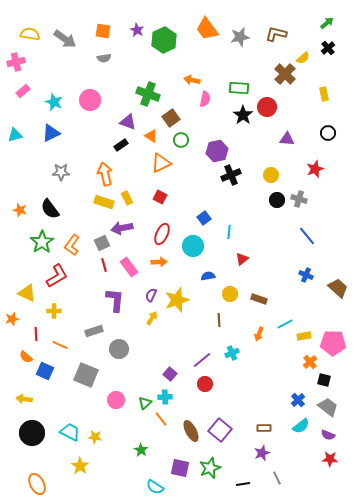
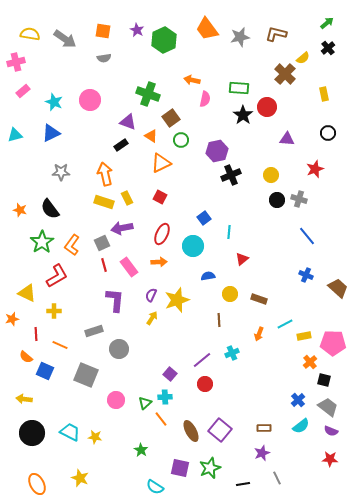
purple semicircle at (328, 435): moved 3 px right, 4 px up
yellow star at (80, 466): moved 12 px down; rotated 12 degrees counterclockwise
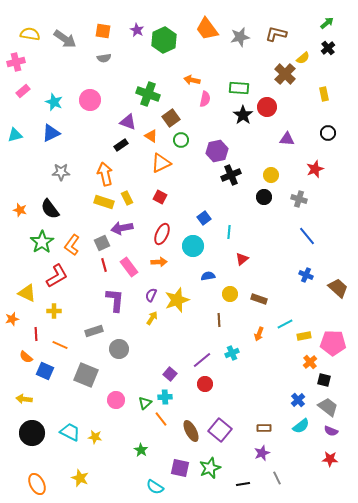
black circle at (277, 200): moved 13 px left, 3 px up
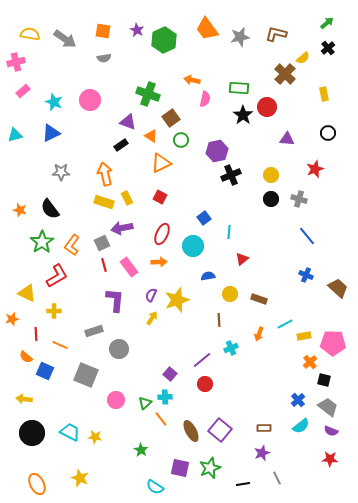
black circle at (264, 197): moved 7 px right, 2 px down
cyan cross at (232, 353): moved 1 px left, 5 px up
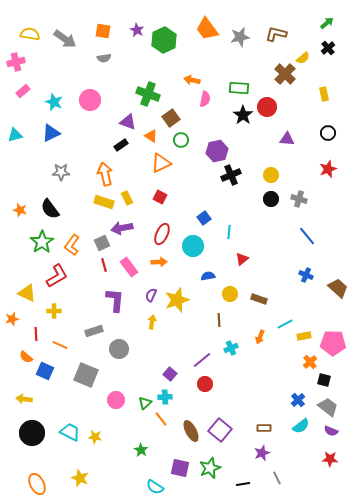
red star at (315, 169): moved 13 px right
yellow arrow at (152, 318): moved 4 px down; rotated 24 degrees counterclockwise
orange arrow at (259, 334): moved 1 px right, 3 px down
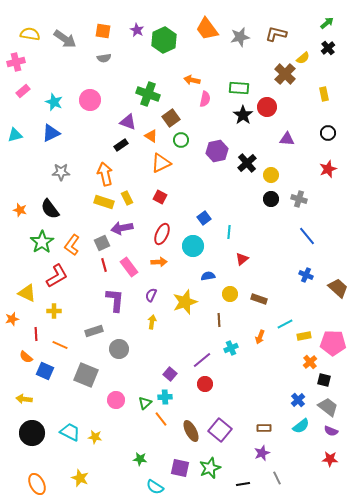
black cross at (231, 175): moved 16 px right, 12 px up; rotated 18 degrees counterclockwise
yellow star at (177, 300): moved 8 px right, 2 px down
green star at (141, 450): moved 1 px left, 9 px down; rotated 24 degrees counterclockwise
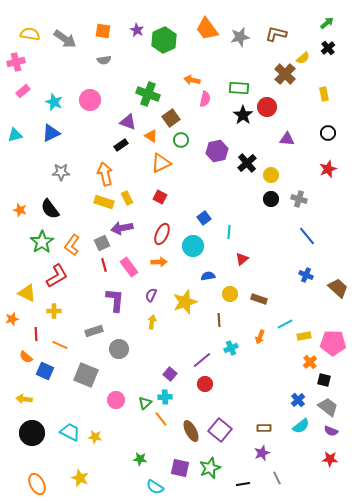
gray semicircle at (104, 58): moved 2 px down
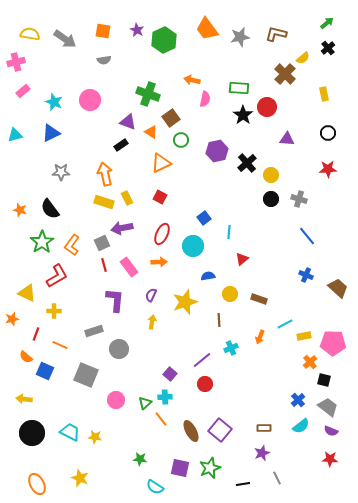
orange triangle at (151, 136): moved 4 px up
red star at (328, 169): rotated 18 degrees clockwise
red line at (36, 334): rotated 24 degrees clockwise
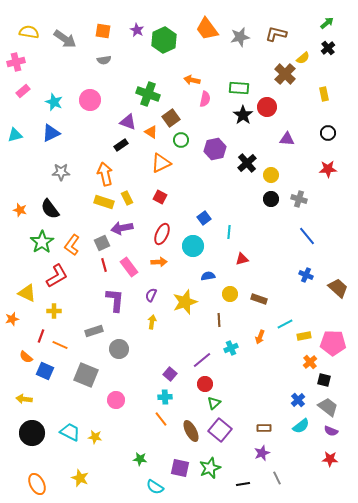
yellow semicircle at (30, 34): moved 1 px left, 2 px up
purple hexagon at (217, 151): moved 2 px left, 2 px up
red triangle at (242, 259): rotated 24 degrees clockwise
red line at (36, 334): moved 5 px right, 2 px down
green triangle at (145, 403): moved 69 px right
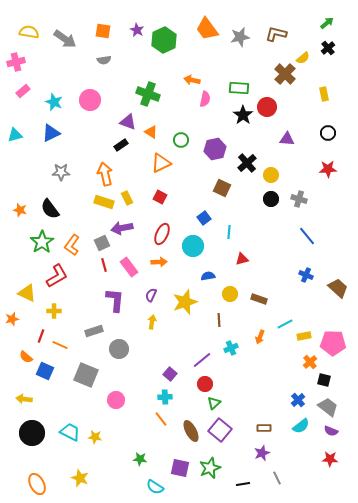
brown square at (171, 118): moved 51 px right, 70 px down; rotated 30 degrees counterclockwise
